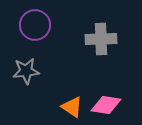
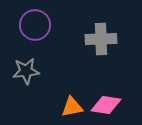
orange triangle: rotated 45 degrees counterclockwise
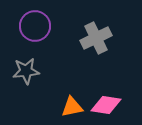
purple circle: moved 1 px down
gray cross: moved 5 px left, 1 px up; rotated 24 degrees counterclockwise
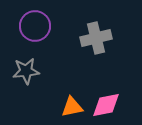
gray cross: rotated 12 degrees clockwise
pink diamond: rotated 20 degrees counterclockwise
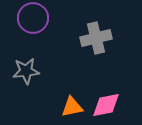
purple circle: moved 2 px left, 8 px up
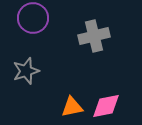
gray cross: moved 2 px left, 2 px up
gray star: rotated 12 degrees counterclockwise
pink diamond: moved 1 px down
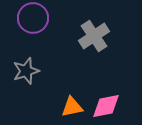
gray cross: rotated 20 degrees counterclockwise
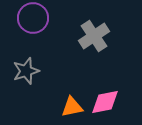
pink diamond: moved 1 px left, 4 px up
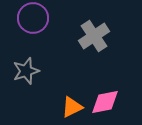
orange triangle: rotated 15 degrees counterclockwise
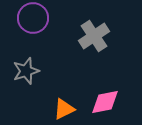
orange triangle: moved 8 px left, 2 px down
